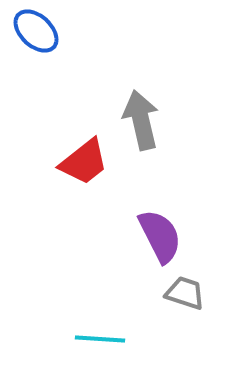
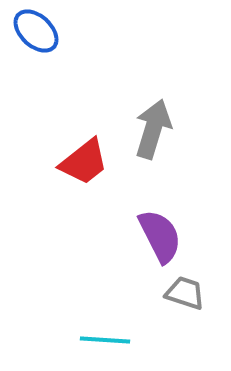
gray arrow: moved 12 px right, 9 px down; rotated 30 degrees clockwise
cyan line: moved 5 px right, 1 px down
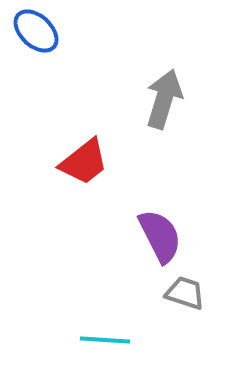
gray arrow: moved 11 px right, 30 px up
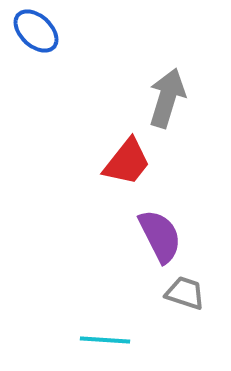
gray arrow: moved 3 px right, 1 px up
red trapezoid: moved 43 px right; rotated 14 degrees counterclockwise
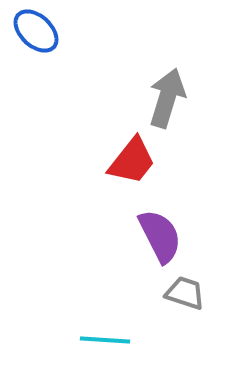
red trapezoid: moved 5 px right, 1 px up
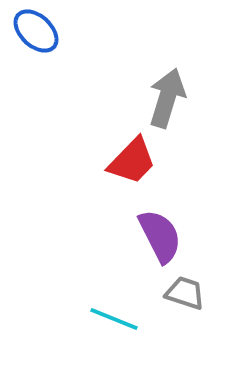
red trapezoid: rotated 6 degrees clockwise
cyan line: moved 9 px right, 21 px up; rotated 18 degrees clockwise
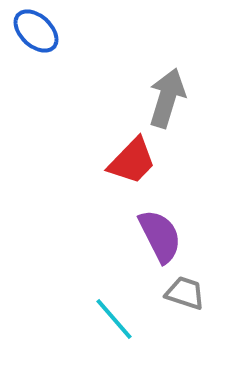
cyan line: rotated 27 degrees clockwise
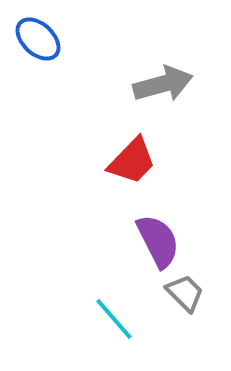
blue ellipse: moved 2 px right, 8 px down
gray arrow: moved 4 px left, 14 px up; rotated 58 degrees clockwise
purple semicircle: moved 2 px left, 5 px down
gray trapezoid: rotated 27 degrees clockwise
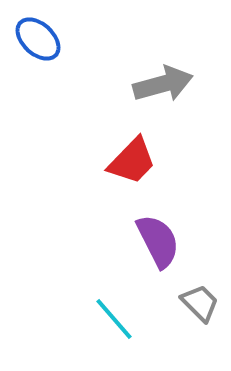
gray trapezoid: moved 15 px right, 10 px down
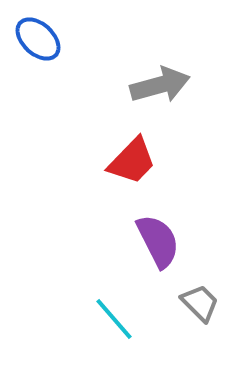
gray arrow: moved 3 px left, 1 px down
